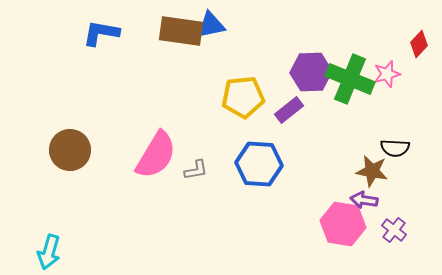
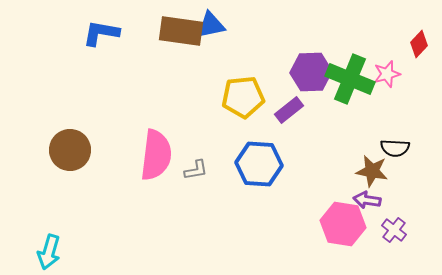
pink semicircle: rotated 24 degrees counterclockwise
purple arrow: moved 3 px right
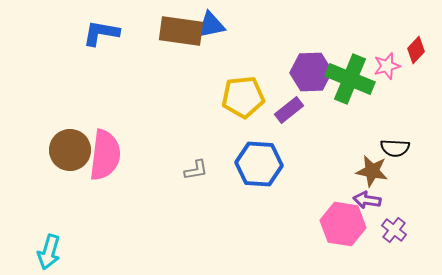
red diamond: moved 3 px left, 6 px down
pink star: moved 8 px up
pink semicircle: moved 51 px left
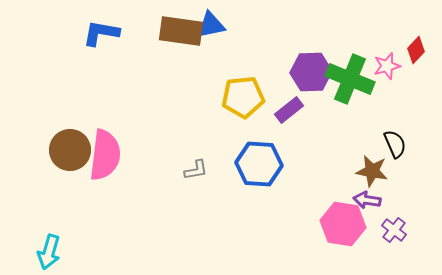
black semicircle: moved 4 px up; rotated 116 degrees counterclockwise
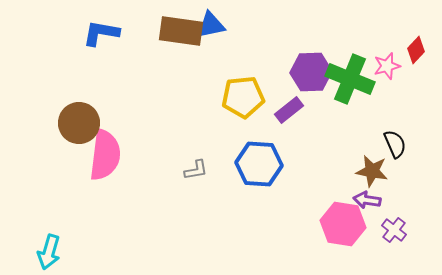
brown circle: moved 9 px right, 27 px up
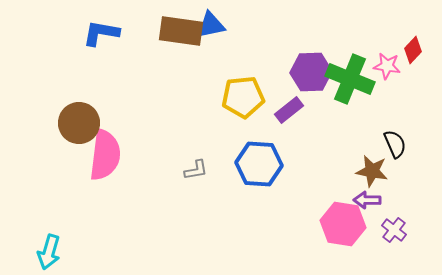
red diamond: moved 3 px left
pink star: rotated 24 degrees clockwise
purple arrow: rotated 8 degrees counterclockwise
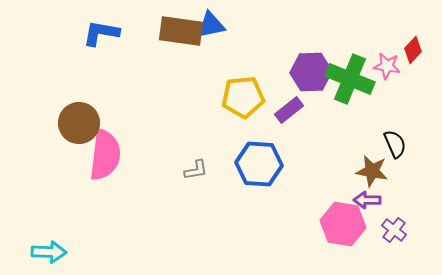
cyan arrow: rotated 104 degrees counterclockwise
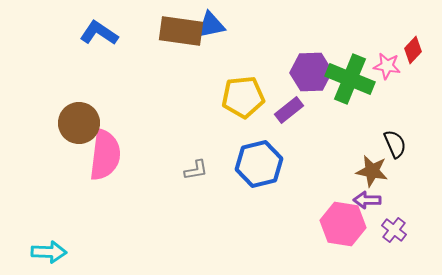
blue L-shape: moved 2 px left; rotated 24 degrees clockwise
blue hexagon: rotated 18 degrees counterclockwise
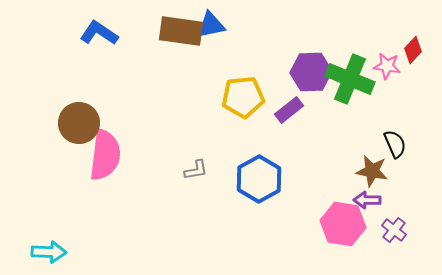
blue hexagon: moved 15 px down; rotated 15 degrees counterclockwise
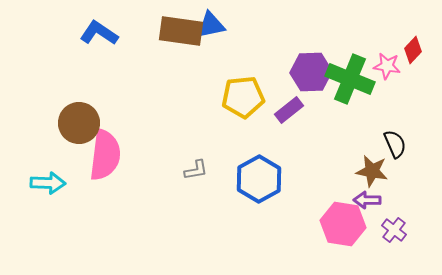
cyan arrow: moved 1 px left, 69 px up
